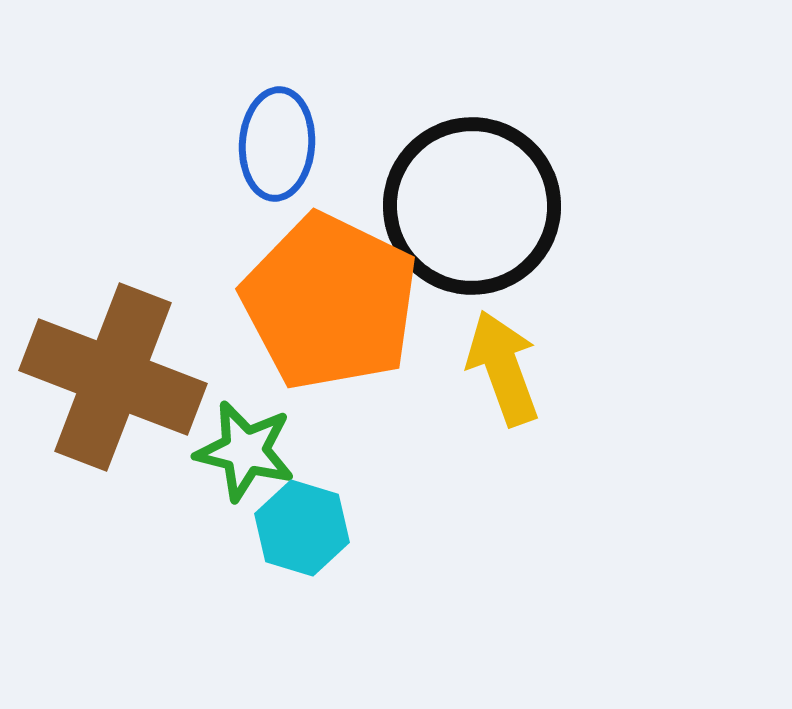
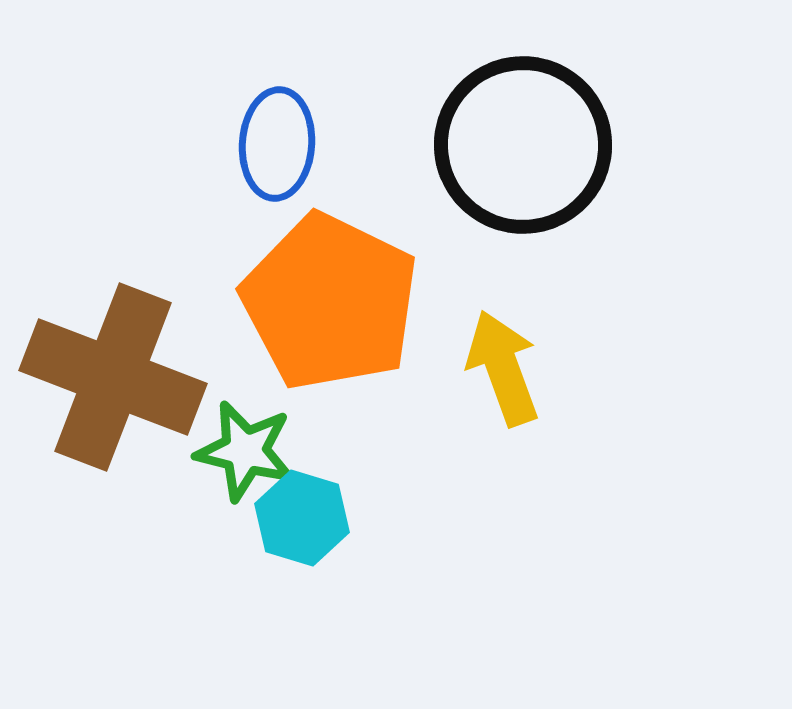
black circle: moved 51 px right, 61 px up
cyan hexagon: moved 10 px up
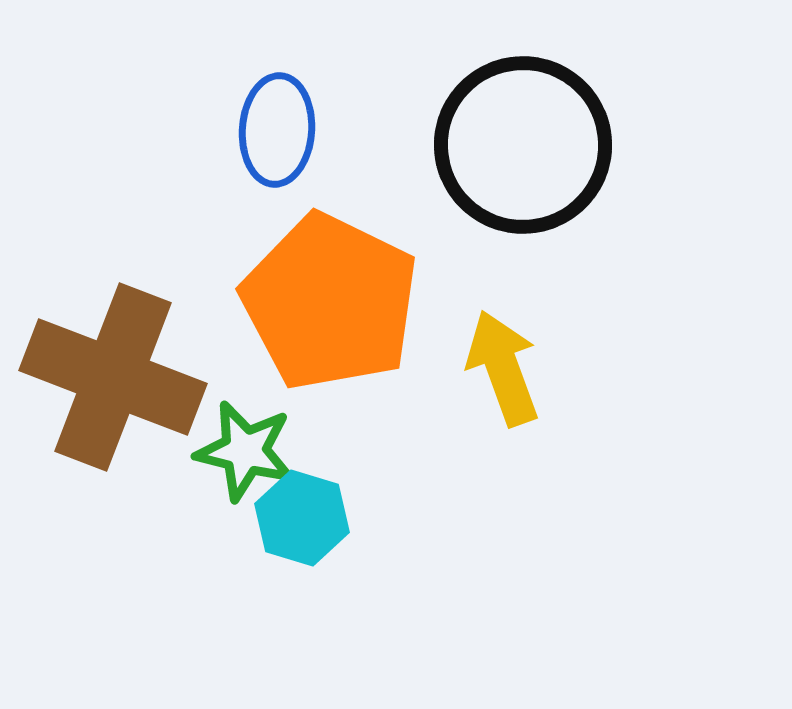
blue ellipse: moved 14 px up
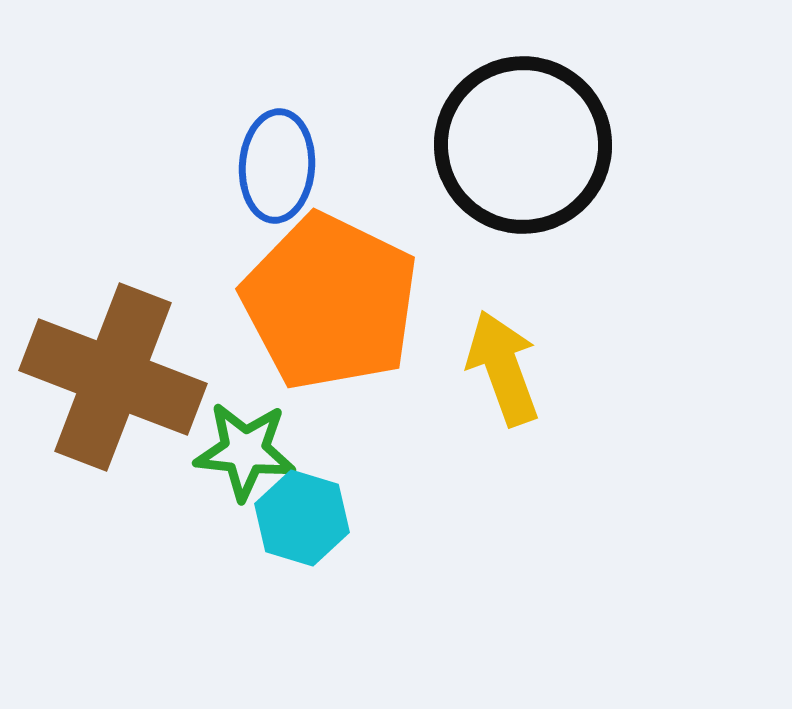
blue ellipse: moved 36 px down
green star: rotated 8 degrees counterclockwise
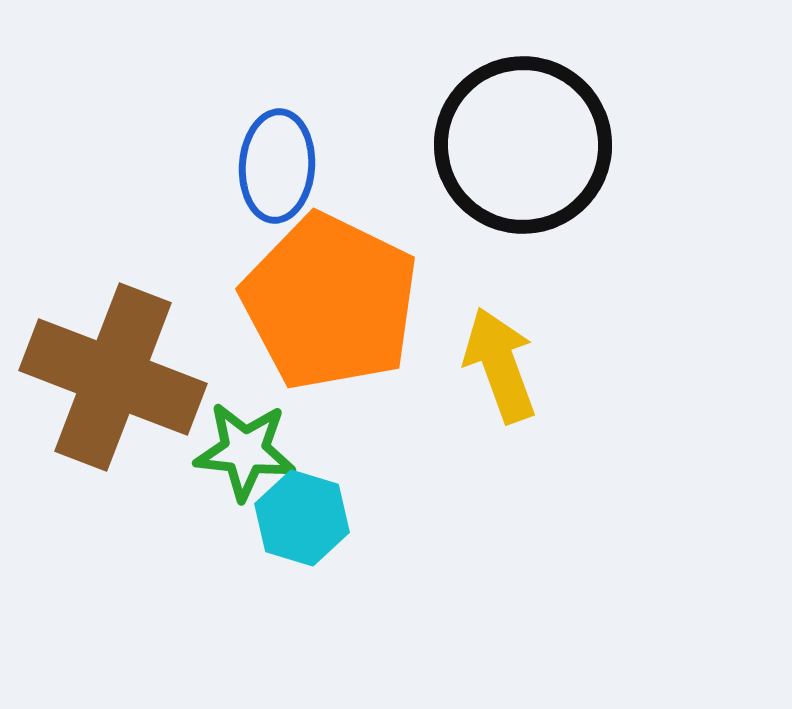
yellow arrow: moved 3 px left, 3 px up
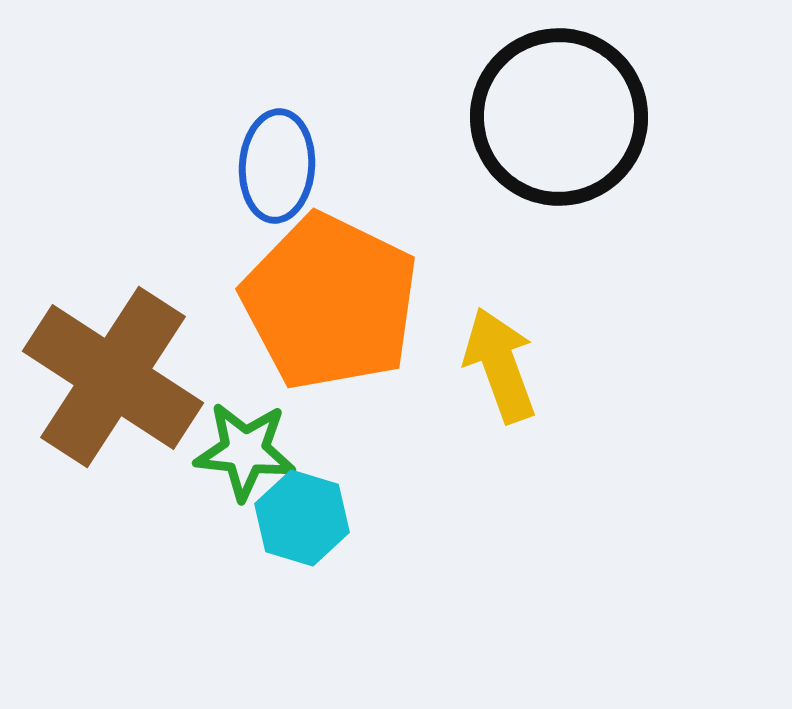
black circle: moved 36 px right, 28 px up
brown cross: rotated 12 degrees clockwise
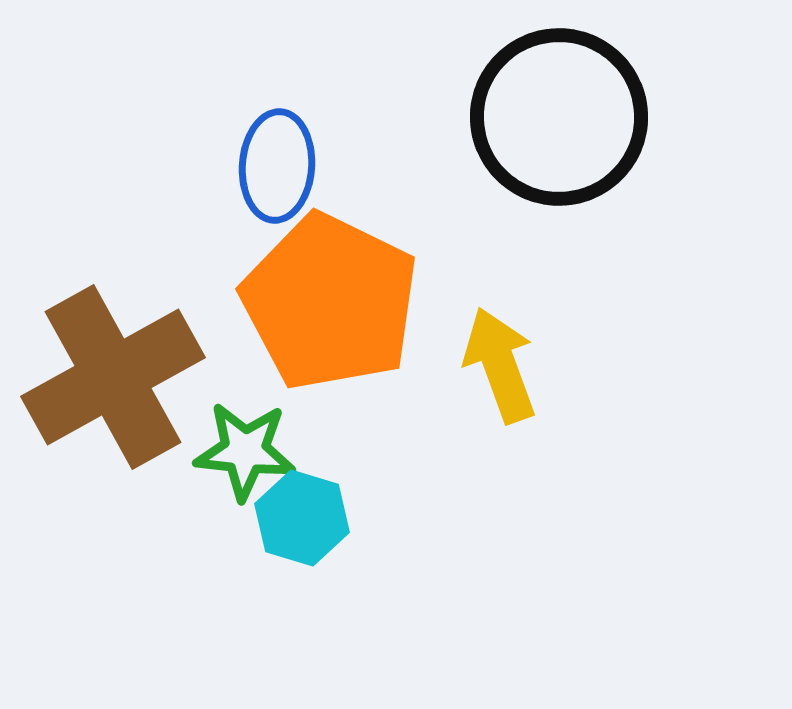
brown cross: rotated 28 degrees clockwise
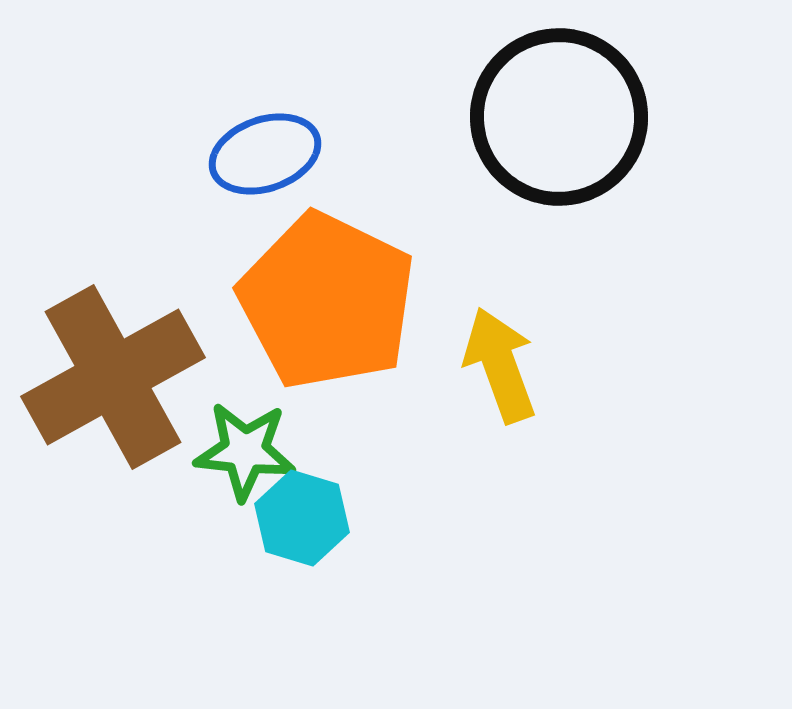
blue ellipse: moved 12 px left, 12 px up; rotated 67 degrees clockwise
orange pentagon: moved 3 px left, 1 px up
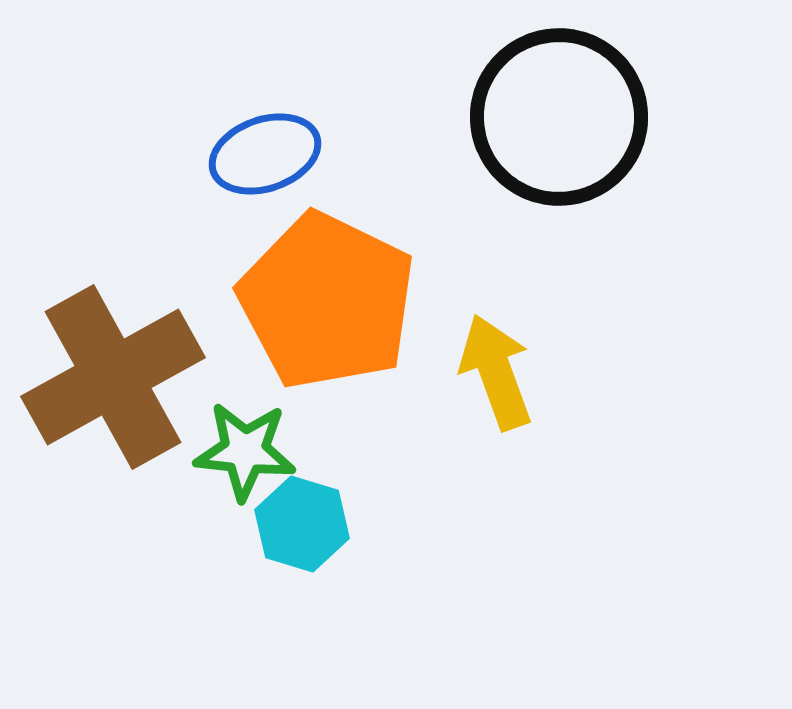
yellow arrow: moved 4 px left, 7 px down
cyan hexagon: moved 6 px down
